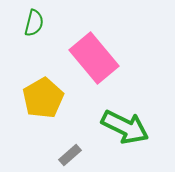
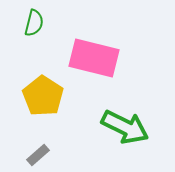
pink rectangle: rotated 36 degrees counterclockwise
yellow pentagon: moved 2 px up; rotated 9 degrees counterclockwise
gray rectangle: moved 32 px left
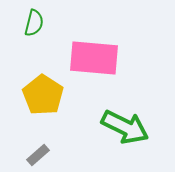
pink rectangle: rotated 9 degrees counterclockwise
yellow pentagon: moved 1 px up
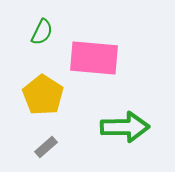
green semicircle: moved 8 px right, 9 px down; rotated 12 degrees clockwise
green arrow: rotated 27 degrees counterclockwise
gray rectangle: moved 8 px right, 8 px up
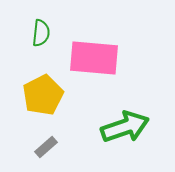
green semicircle: moved 1 px left, 1 px down; rotated 20 degrees counterclockwise
yellow pentagon: rotated 12 degrees clockwise
green arrow: rotated 18 degrees counterclockwise
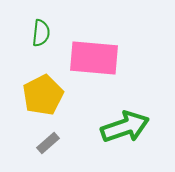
gray rectangle: moved 2 px right, 4 px up
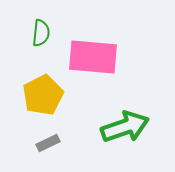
pink rectangle: moved 1 px left, 1 px up
gray rectangle: rotated 15 degrees clockwise
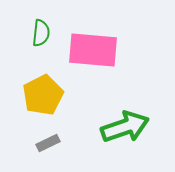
pink rectangle: moved 7 px up
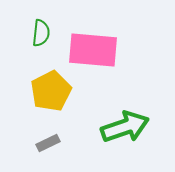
yellow pentagon: moved 8 px right, 4 px up
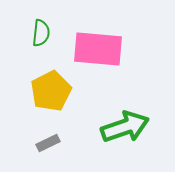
pink rectangle: moved 5 px right, 1 px up
